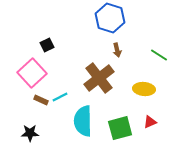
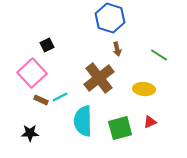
brown arrow: moved 1 px up
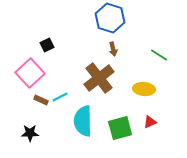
brown arrow: moved 4 px left
pink square: moved 2 px left
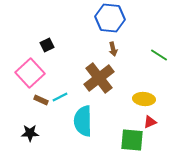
blue hexagon: rotated 12 degrees counterclockwise
yellow ellipse: moved 10 px down
green square: moved 12 px right, 12 px down; rotated 20 degrees clockwise
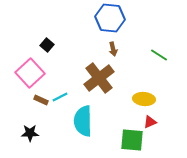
black square: rotated 24 degrees counterclockwise
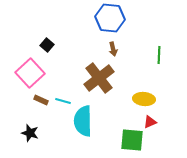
green line: rotated 60 degrees clockwise
cyan line: moved 3 px right, 4 px down; rotated 42 degrees clockwise
black star: rotated 18 degrees clockwise
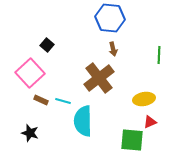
yellow ellipse: rotated 15 degrees counterclockwise
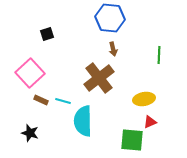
black square: moved 11 px up; rotated 32 degrees clockwise
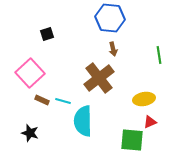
green line: rotated 12 degrees counterclockwise
brown rectangle: moved 1 px right
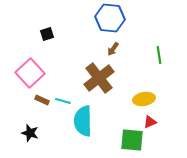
brown arrow: rotated 48 degrees clockwise
